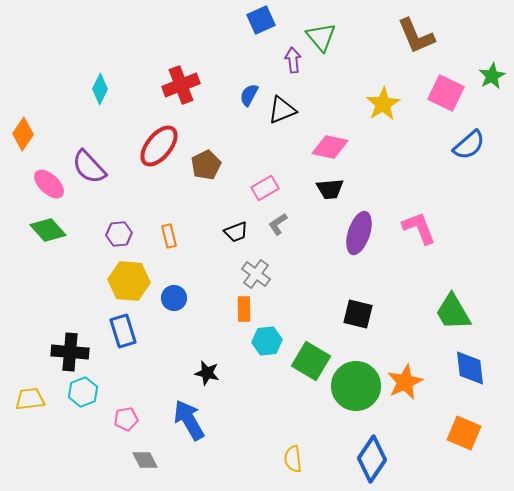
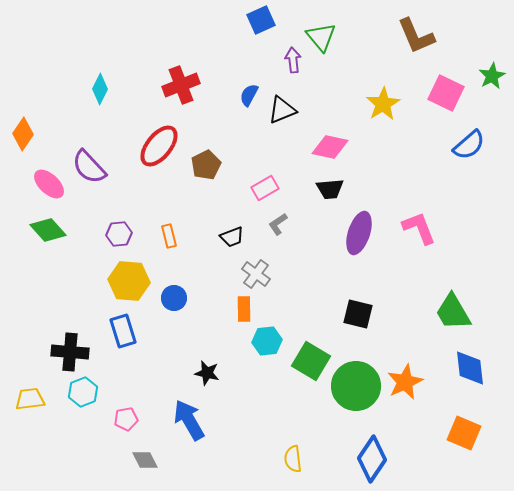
black trapezoid at (236, 232): moved 4 px left, 5 px down
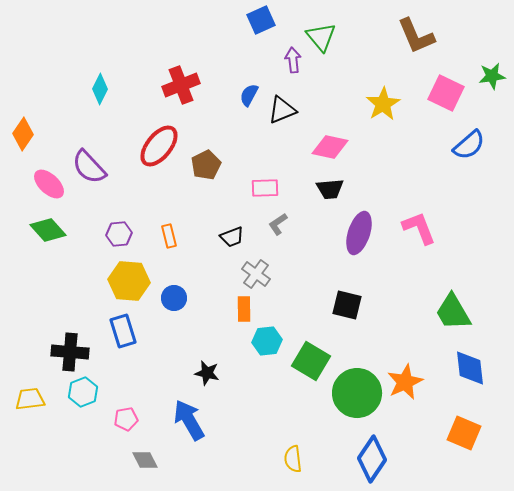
green star at (492, 76): rotated 20 degrees clockwise
pink rectangle at (265, 188): rotated 28 degrees clockwise
black square at (358, 314): moved 11 px left, 9 px up
green circle at (356, 386): moved 1 px right, 7 px down
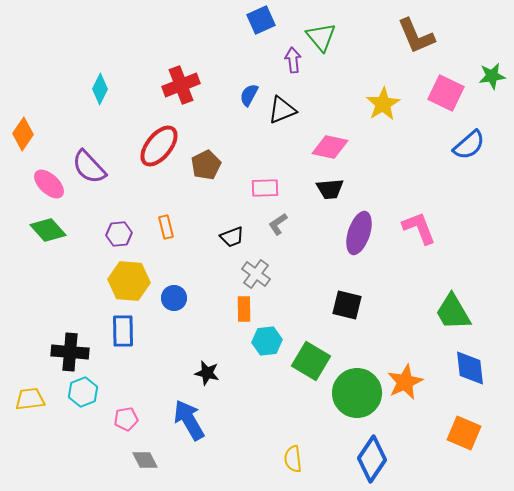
orange rectangle at (169, 236): moved 3 px left, 9 px up
blue rectangle at (123, 331): rotated 16 degrees clockwise
